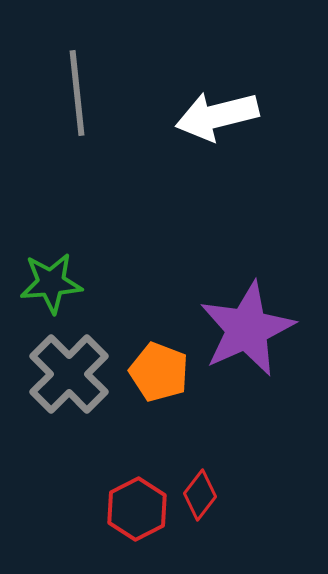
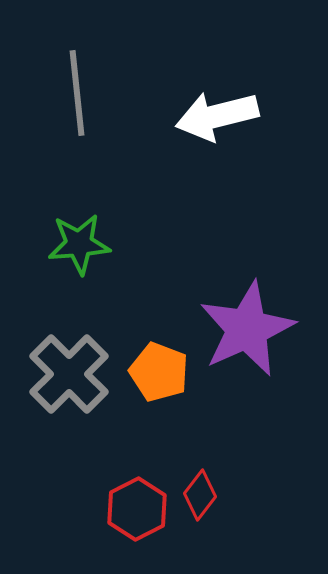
green star: moved 28 px right, 39 px up
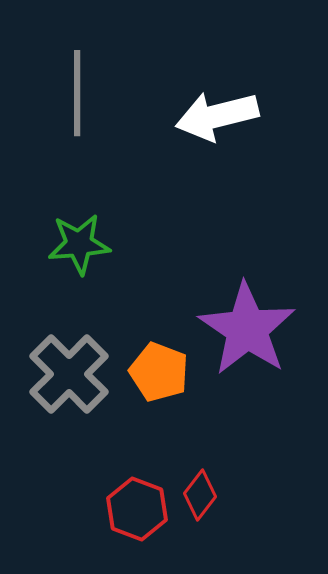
gray line: rotated 6 degrees clockwise
purple star: rotated 14 degrees counterclockwise
red hexagon: rotated 12 degrees counterclockwise
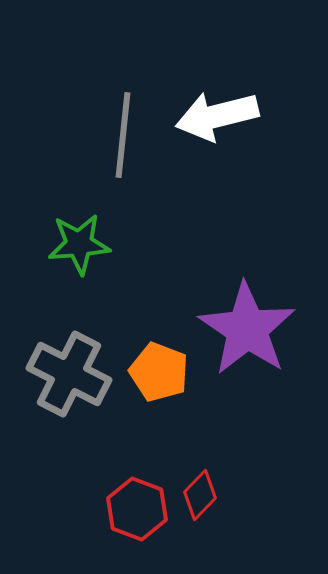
gray line: moved 46 px right, 42 px down; rotated 6 degrees clockwise
gray cross: rotated 18 degrees counterclockwise
red diamond: rotated 6 degrees clockwise
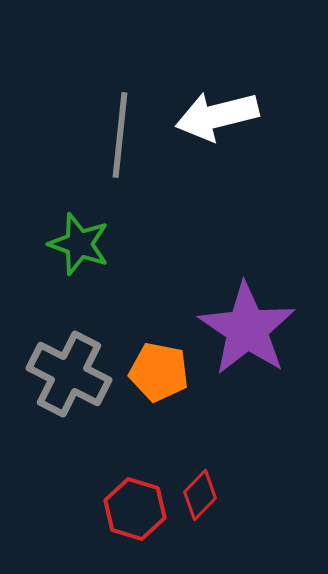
gray line: moved 3 px left
green star: rotated 24 degrees clockwise
orange pentagon: rotated 10 degrees counterclockwise
red hexagon: moved 2 px left; rotated 4 degrees counterclockwise
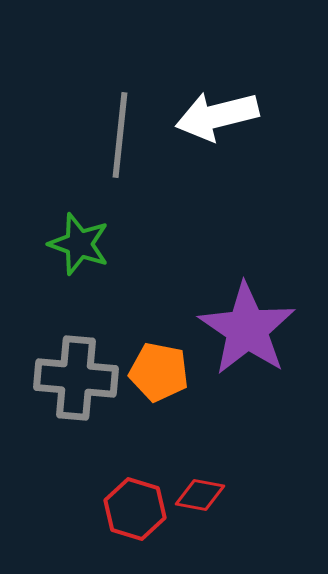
gray cross: moved 7 px right, 4 px down; rotated 22 degrees counterclockwise
red diamond: rotated 57 degrees clockwise
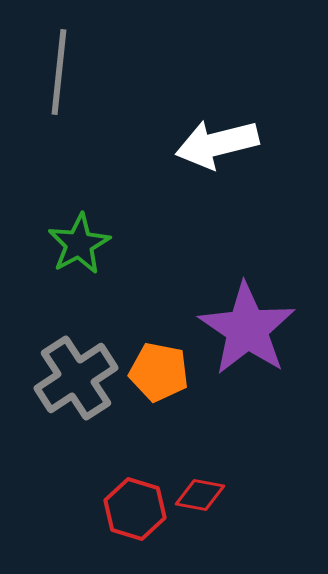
white arrow: moved 28 px down
gray line: moved 61 px left, 63 px up
green star: rotated 24 degrees clockwise
gray cross: rotated 38 degrees counterclockwise
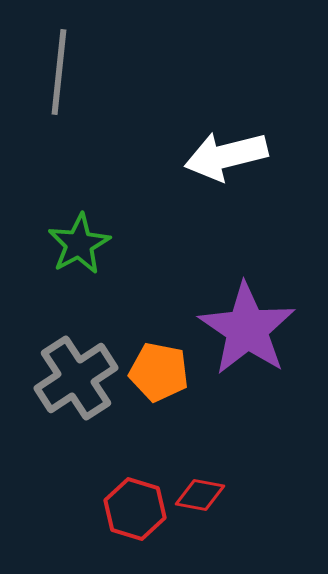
white arrow: moved 9 px right, 12 px down
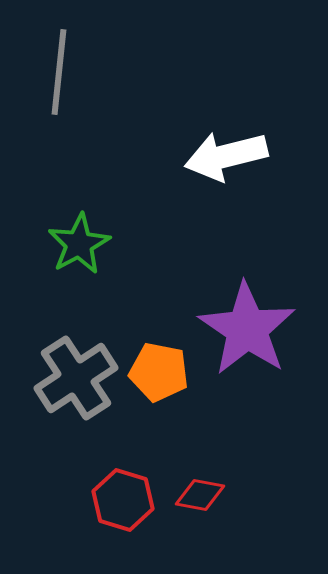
red hexagon: moved 12 px left, 9 px up
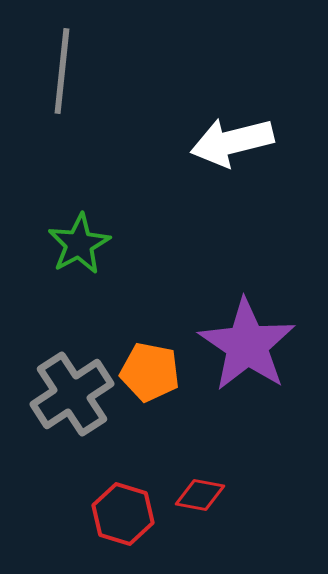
gray line: moved 3 px right, 1 px up
white arrow: moved 6 px right, 14 px up
purple star: moved 16 px down
orange pentagon: moved 9 px left
gray cross: moved 4 px left, 16 px down
red hexagon: moved 14 px down
